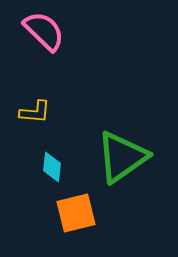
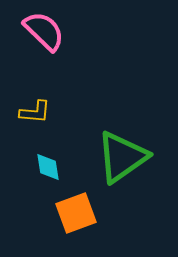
cyan diamond: moved 4 px left; rotated 16 degrees counterclockwise
orange square: rotated 6 degrees counterclockwise
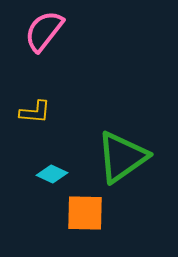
pink semicircle: rotated 96 degrees counterclockwise
cyan diamond: moved 4 px right, 7 px down; rotated 56 degrees counterclockwise
orange square: moved 9 px right; rotated 21 degrees clockwise
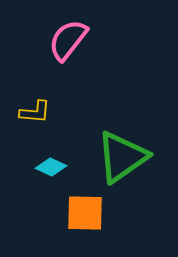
pink semicircle: moved 24 px right, 9 px down
cyan diamond: moved 1 px left, 7 px up
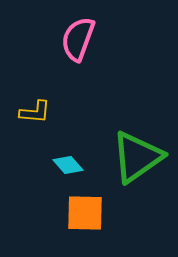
pink semicircle: moved 10 px right, 1 px up; rotated 18 degrees counterclockwise
green triangle: moved 15 px right
cyan diamond: moved 17 px right, 2 px up; rotated 24 degrees clockwise
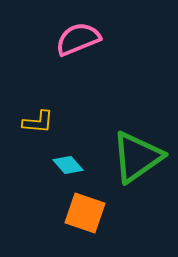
pink semicircle: rotated 48 degrees clockwise
yellow L-shape: moved 3 px right, 10 px down
orange square: rotated 18 degrees clockwise
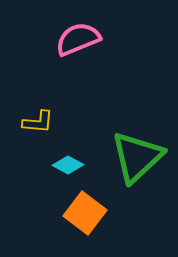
green triangle: rotated 8 degrees counterclockwise
cyan diamond: rotated 20 degrees counterclockwise
orange square: rotated 18 degrees clockwise
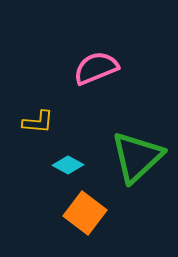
pink semicircle: moved 18 px right, 29 px down
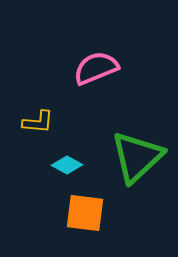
cyan diamond: moved 1 px left
orange square: rotated 30 degrees counterclockwise
